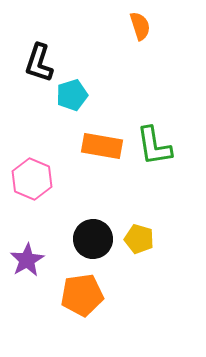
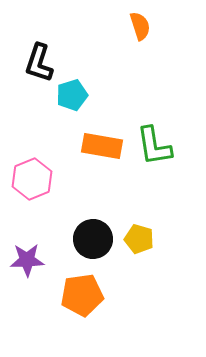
pink hexagon: rotated 15 degrees clockwise
purple star: rotated 28 degrees clockwise
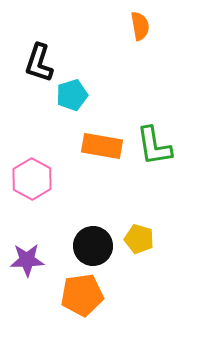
orange semicircle: rotated 8 degrees clockwise
pink hexagon: rotated 9 degrees counterclockwise
black circle: moved 7 px down
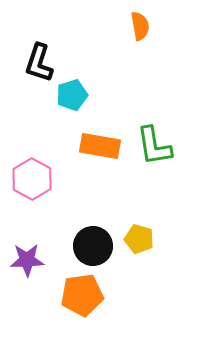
orange rectangle: moved 2 px left
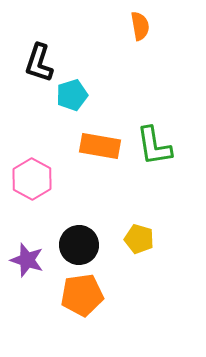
black circle: moved 14 px left, 1 px up
purple star: rotated 20 degrees clockwise
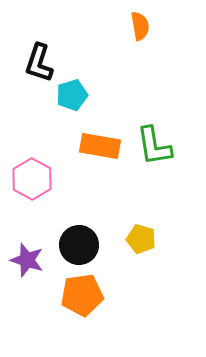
yellow pentagon: moved 2 px right
